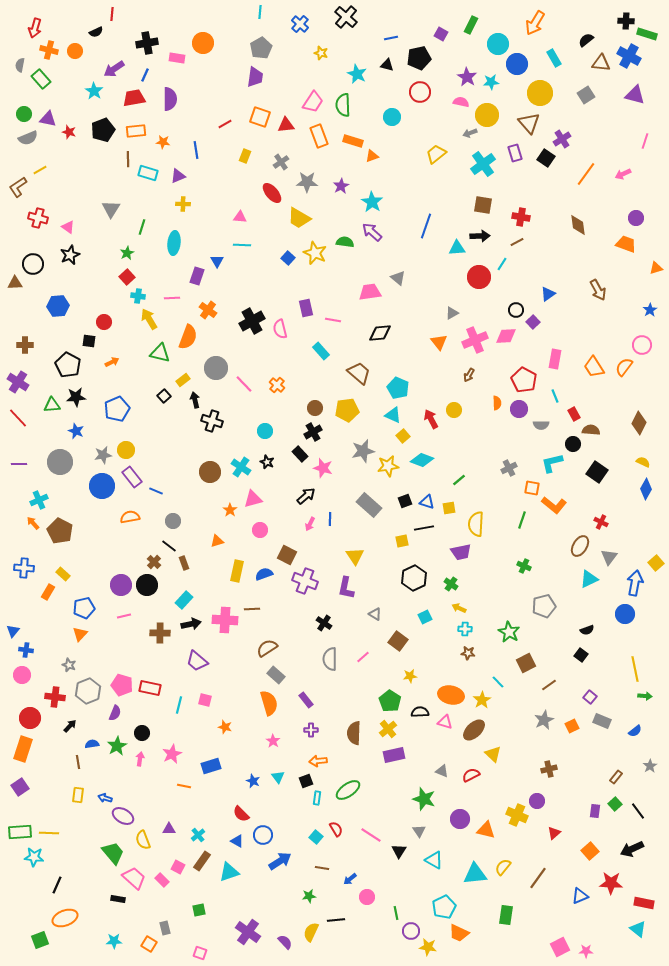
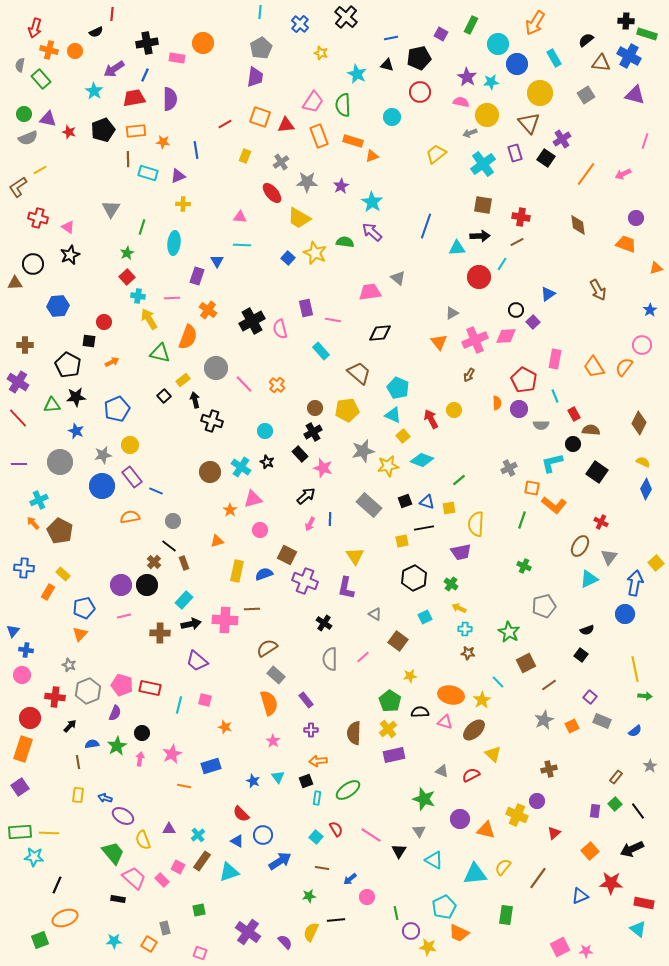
yellow circle at (126, 450): moved 4 px right, 5 px up
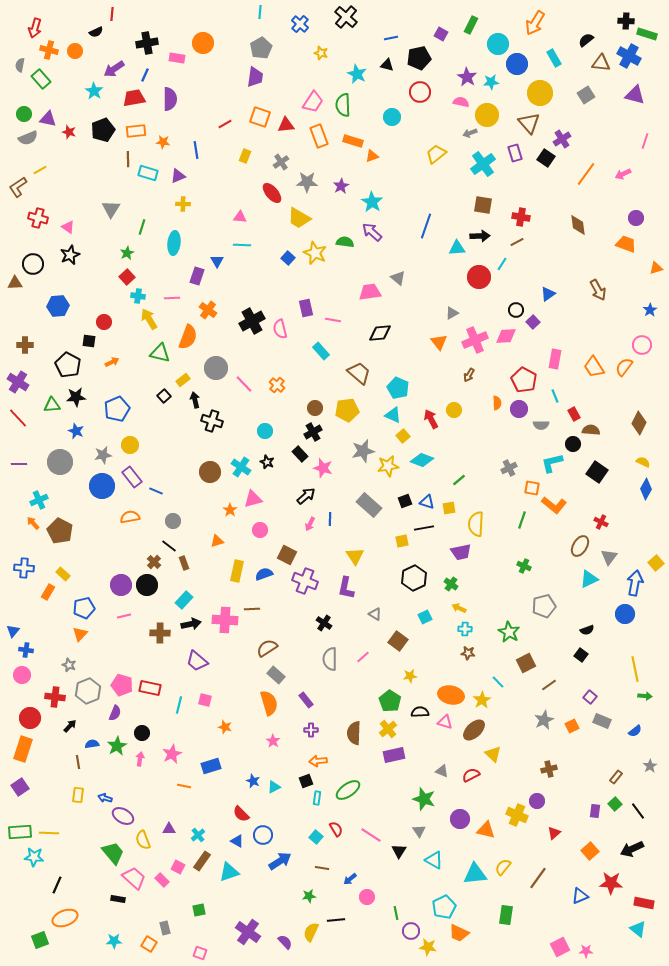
cyan triangle at (278, 777): moved 4 px left, 10 px down; rotated 40 degrees clockwise
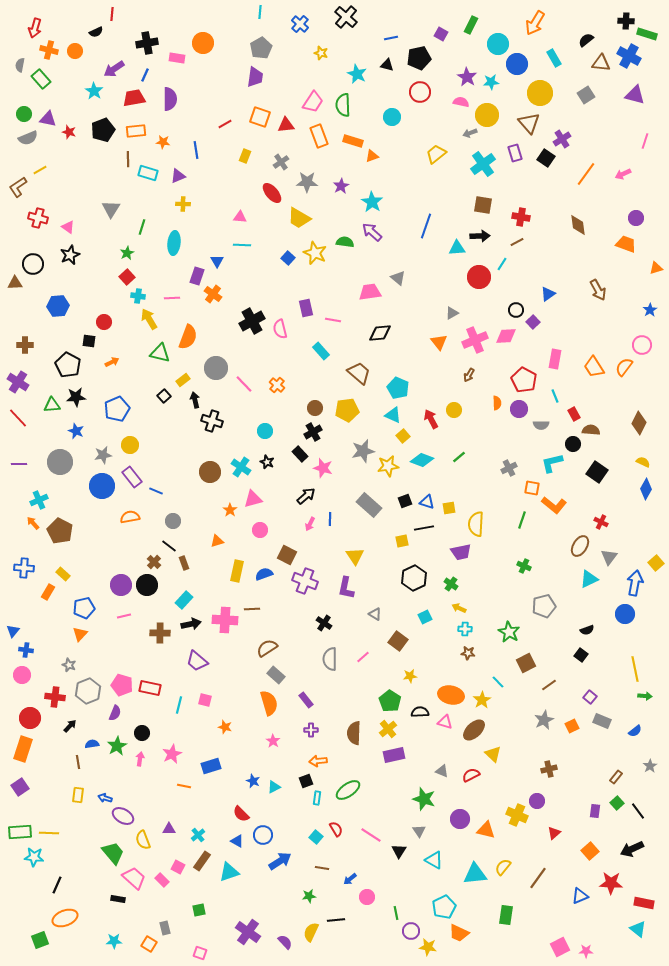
orange cross at (208, 310): moved 5 px right, 16 px up
green line at (459, 480): moved 23 px up
green square at (615, 804): moved 2 px right, 1 px up
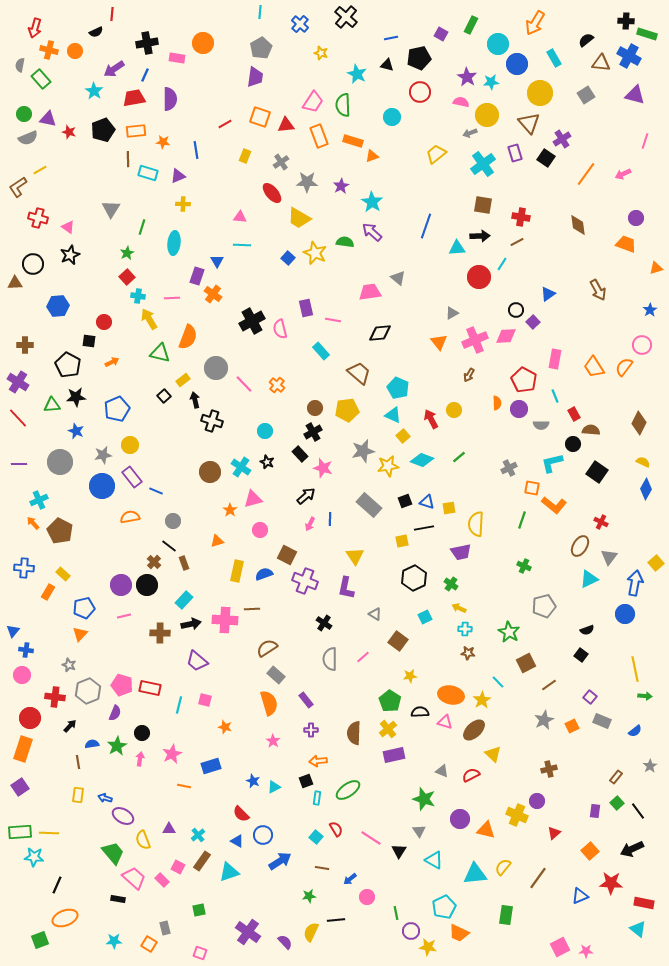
pink line at (371, 835): moved 3 px down
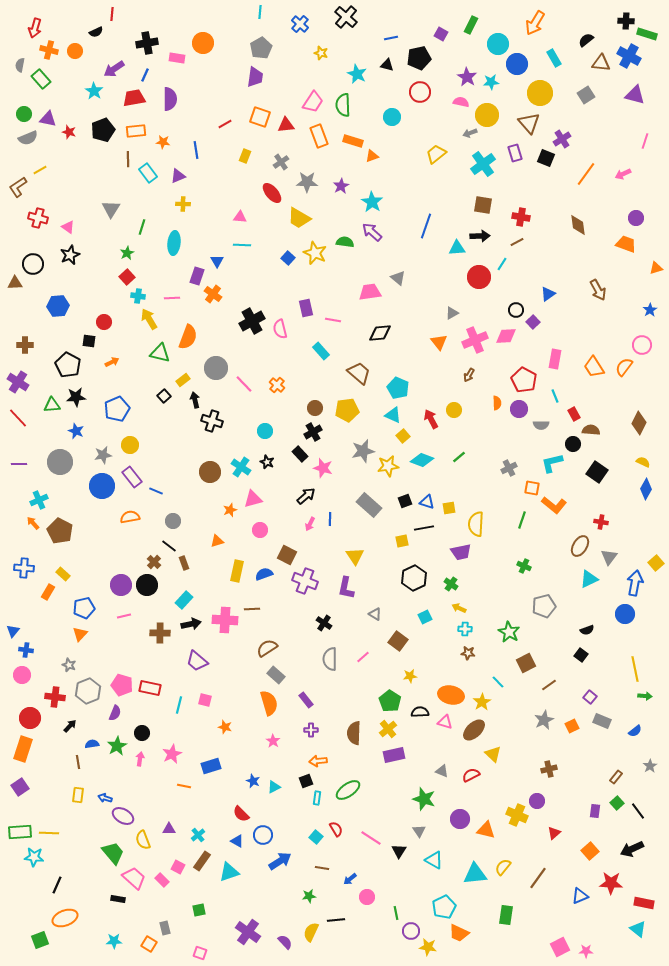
black square at (546, 158): rotated 12 degrees counterclockwise
cyan rectangle at (148, 173): rotated 36 degrees clockwise
orange star at (230, 510): rotated 16 degrees clockwise
red cross at (601, 522): rotated 16 degrees counterclockwise
yellow star at (482, 700): moved 2 px down
